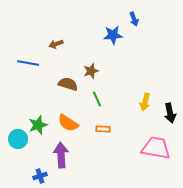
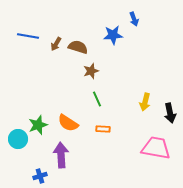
brown arrow: rotated 40 degrees counterclockwise
blue line: moved 27 px up
brown semicircle: moved 10 px right, 37 px up
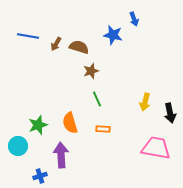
blue star: rotated 18 degrees clockwise
brown semicircle: moved 1 px right
orange semicircle: moved 2 px right; rotated 40 degrees clockwise
cyan circle: moved 7 px down
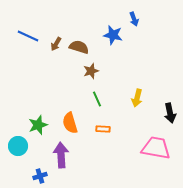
blue line: rotated 15 degrees clockwise
yellow arrow: moved 8 px left, 4 px up
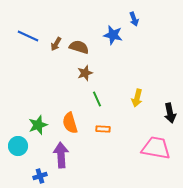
brown star: moved 6 px left, 2 px down
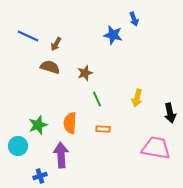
brown semicircle: moved 29 px left, 20 px down
orange semicircle: rotated 20 degrees clockwise
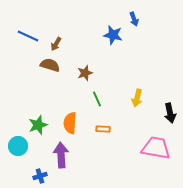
brown semicircle: moved 2 px up
